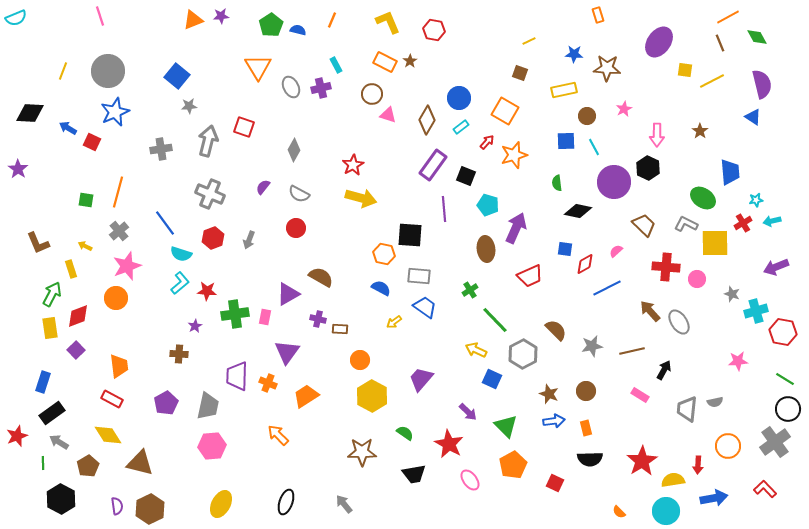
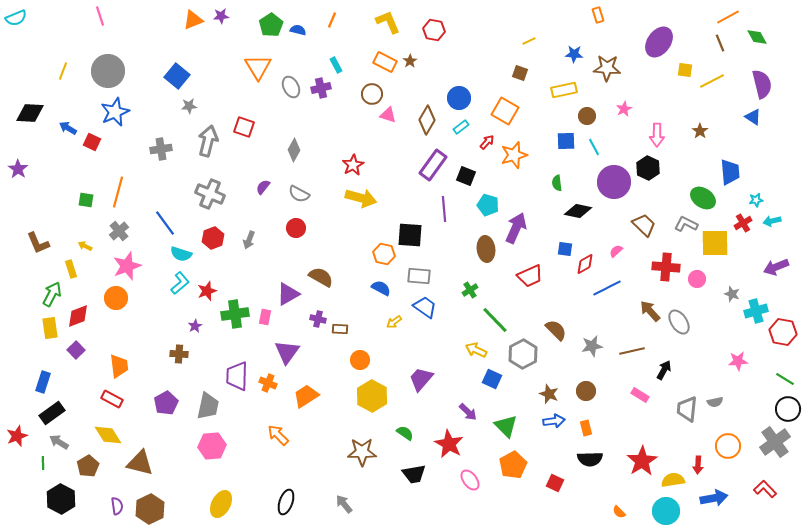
red star at (207, 291): rotated 24 degrees counterclockwise
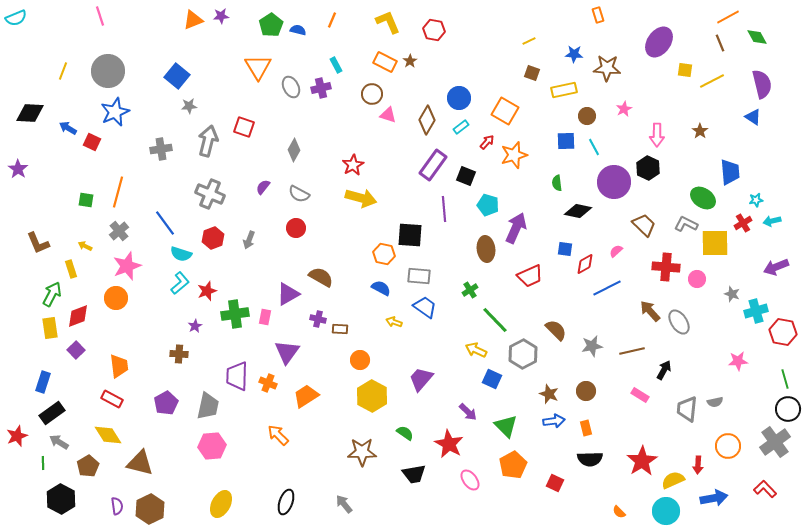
brown square at (520, 73): moved 12 px right
yellow arrow at (394, 322): rotated 56 degrees clockwise
green line at (785, 379): rotated 42 degrees clockwise
yellow semicircle at (673, 480): rotated 15 degrees counterclockwise
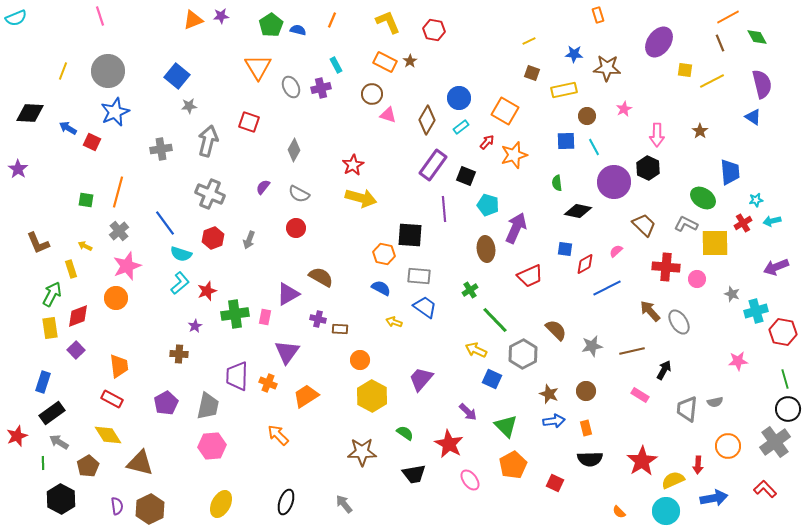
red square at (244, 127): moved 5 px right, 5 px up
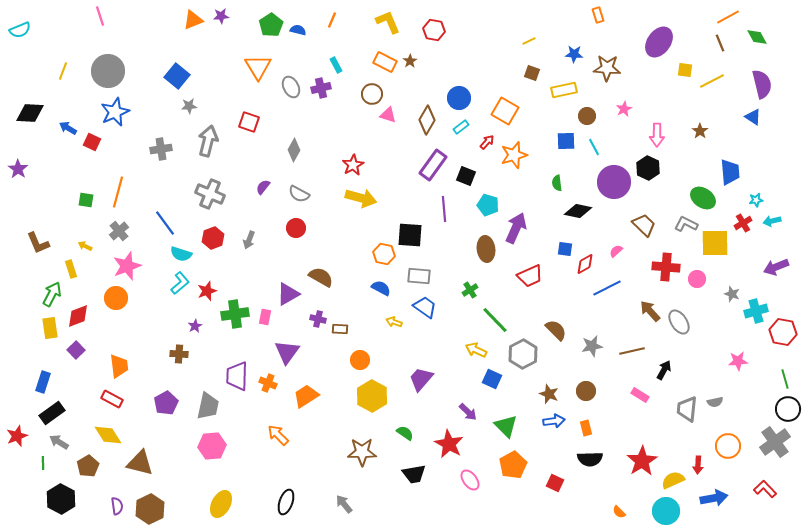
cyan semicircle at (16, 18): moved 4 px right, 12 px down
